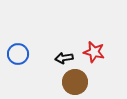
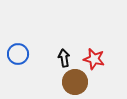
red star: moved 7 px down
black arrow: rotated 90 degrees clockwise
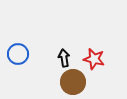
brown circle: moved 2 px left
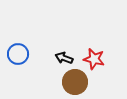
black arrow: rotated 60 degrees counterclockwise
brown circle: moved 2 px right
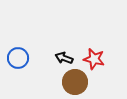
blue circle: moved 4 px down
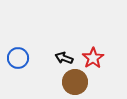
red star: moved 1 px left, 1 px up; rotated 25 degrees clockwise
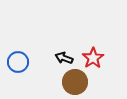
blue circle: moved 4 px down
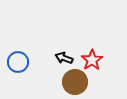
red star: moved 1 px left, 2 px down
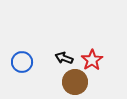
blue circle: moved 4 px right
